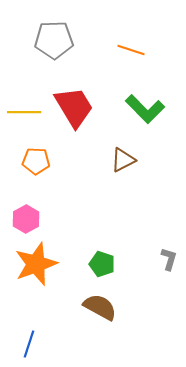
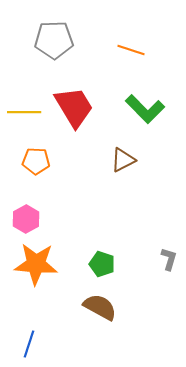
orange star: rotated 24 degrees clockwise
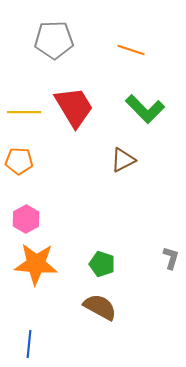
orange pentagon: moved 17 px left
gray L-shape: moved 2 px right, 1 px up
blue line: rotated 12 degrees counterclockwise
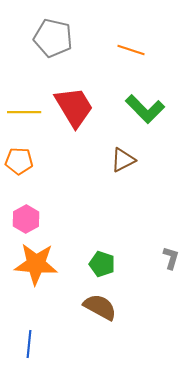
gray pentagon: moved 1 px left, 2 px up; rotated 15 degrees clockwise
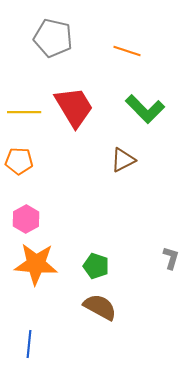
orange line: moved 4 px left, 1 px down
green pentagon: moved 6 px left, 2 px down
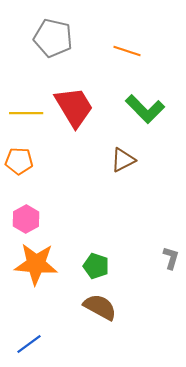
yellow line: moved 2 px right, 1 px down
blue line: rotated 48 degrees clockwise
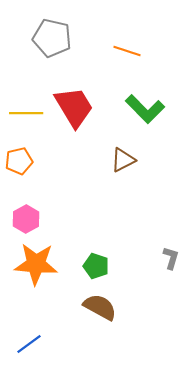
gray pentagon: moved 1 px left
orange pentagon: rotated 16 degrees counterclockwise
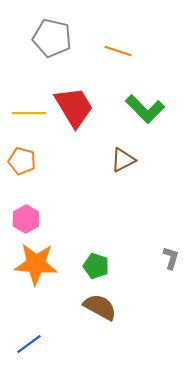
orange line: moved 9 px left
yellow line: moved 3 px right
orange pentagon: moved 3 px right; rotated 28 degrees clockwise
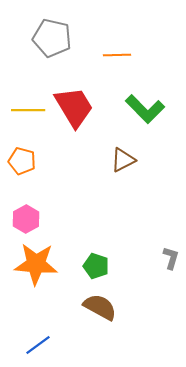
orange line: moved 1 px left, 4 px down; rotated 20 degrees counterclockwise
yellow line: moved 1 px left, 3 px up
blue line: moved 9 px right, 1 px down
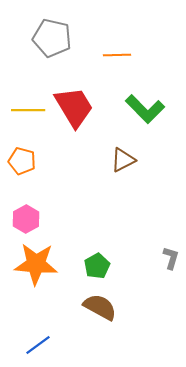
green pentagon: moved 1 px right; rotated 25 degrees clockwise
